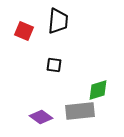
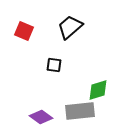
black trapezoid: moved 12 px right, 6 px down; rotated 136 degrees counterclockwise
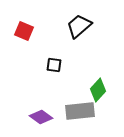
black trapezoid: moved 9 px right, 1 px up
green diamond: rotated 30 degrees counterclockwise
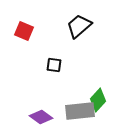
green diamond: moved 10 px down
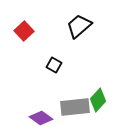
red square: rotated 24 degrees clockwise
black square: rotated 21 degrees clockwise
gray rectangle: moved 5 px left, 4 px up
purple diamond: moved 1 px down
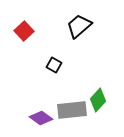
gray rectangle: moved 3 px left, 3 px down
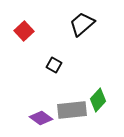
black trapezoid: moved 3 px right, 2 px up
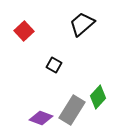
green diamond: moved 3 px up
gray rectangle: rotated 52 degrees counterclockwise
purple diamond: rotated 15 degrees counterclockwise
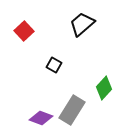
green diamond: moved 6 px right, 9 px up
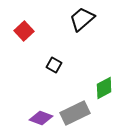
black trapezoid: moved 5 px up
green diamond: rotated 20 degrees clockwise
gray rectangle: moved 3 px right, 3 px down; rotated 32 degrees clockwise
